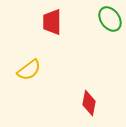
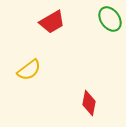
red trapezoid: rotated 120 degrees counterclockwise
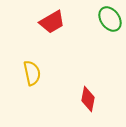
yellow semicircle: moved 3 px right, 3 px down; rotated 65 degrees counterclockwise
red diamond: moved 1 px left, 4 px up
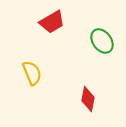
green ellipse: moved 8 px left, 22 px down
yellow semicircle: rotated 10 degrees counterclockwise
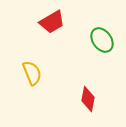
green ellipse: moved 1 px up
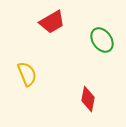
yellow semicircle: moved 5 px left, 1 px down
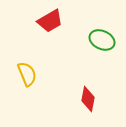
red trapezoid: moved 2 px left, 1 px up
green ellipse: rotated 30 degrees counterclockwise
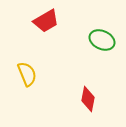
red trapezoid: moved 4 px left
